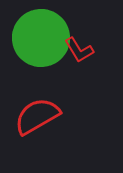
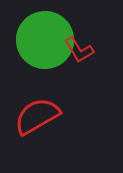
green circle: moved 4 px right, 2 px down
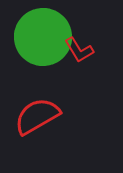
green circle: moved 2 px left, 3 px up
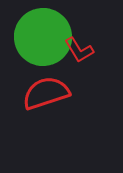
red semicircle: moved 9 px right, 23 px up; rotated 12 degrees clockwise
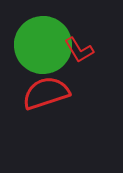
green circle: moved 8 px down
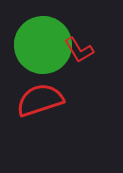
red semicircle: moved 6 px left, 7 px down
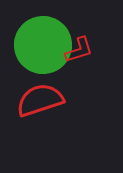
red L-shape: rotated 76 degrees counterclockwise
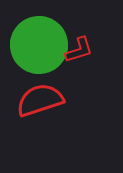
green circle: moved 4 px left
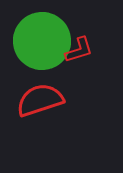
green circle: moved 3 px right, 4 px up
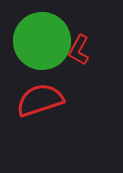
red L-shape: rotated 136 degrees clockwise
